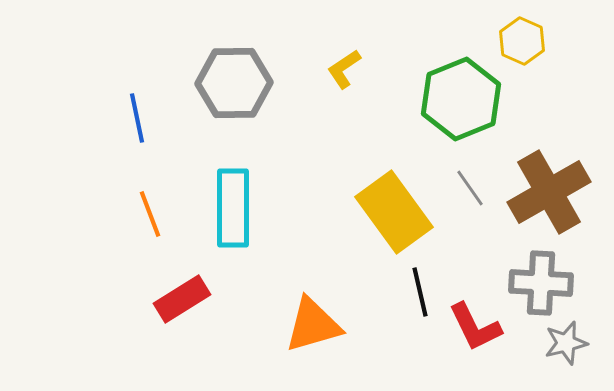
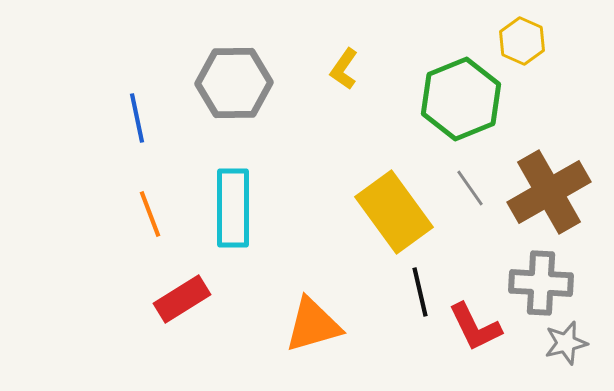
yellow L-shape: rotated 21 degrees counterclockwise
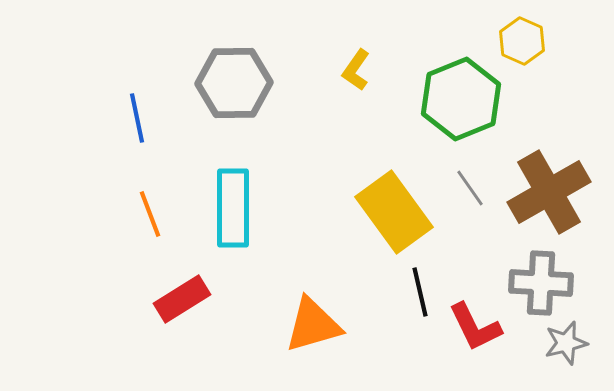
yellow L-shape: moved 12 px right, 1 px down
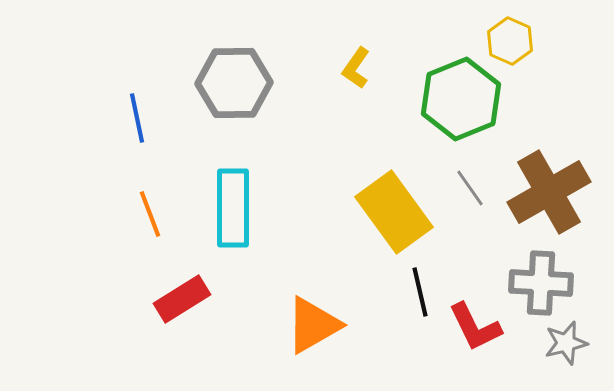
yellow hexagon: moved 12 px left
yellow L-shape: moved 2 px up
orange triangle: rotated 14 degrees counterclockwise
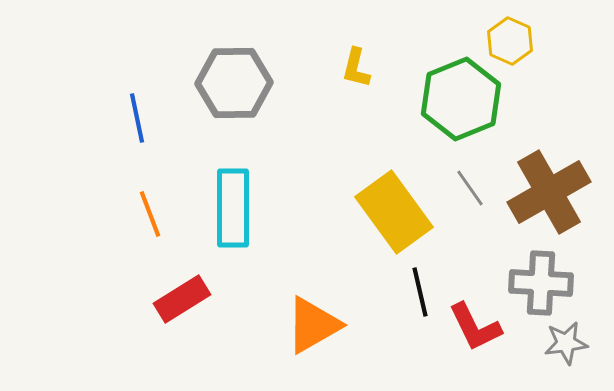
yellow L-shape: rotated 21 degrees counterclockwise
gray star: rotated 6 degrees clockwise
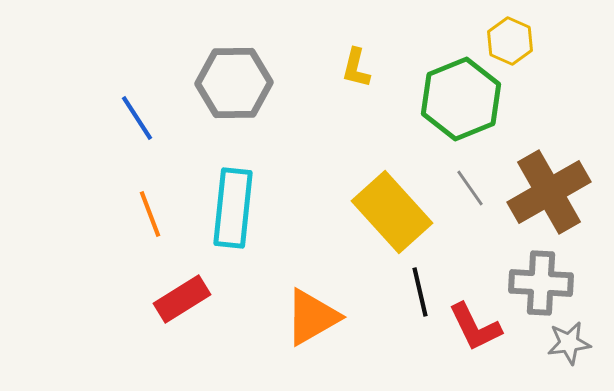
blue line: rotated 21 degrees counterclockwise
cyan rectangle: rotated 6 degrees clockwise
yellow rectangle: moved 2 px left; rotated 6 degrees counterclockwise
orange triangle: moved 1 px left, 8 px up
gray star: moved 3 px right
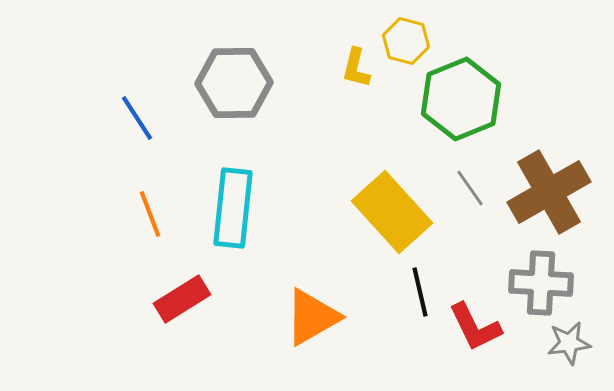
yellow hexagon: moved 104 px left; rotated 9 degrees counterclockwise
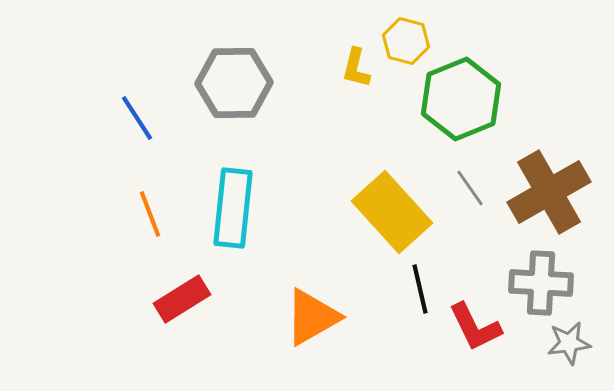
black line: moved 3 px up
